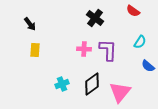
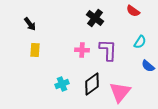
pink cross: moved 2 px left, 1 px down
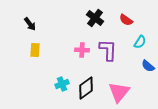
red semicircle: moved 7 px left, 9 px down
black diamond: moved 6 px left, 4 px down
pink triangle: moved 1 px left
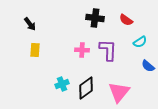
black cross: rotated 30 degrees counterclockwise
cyan semicircle: rotated 24 degrees clockwise
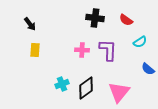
blue semicircle: moved 3 px down
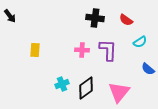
black arrow: moved 20 px left, 8 px up
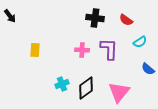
purple L-shape: moved 1 px right, 1 px up
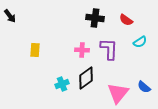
blue semicircle: moved 4 px left, 18 px down
black diamond: moved 10 px up
pink triangle: moved 1 px left, 1 px down
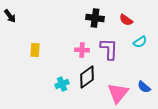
black diamond: moved 1 px right, 1 px up
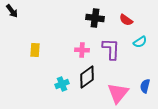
black arrow: moved 2 px right, 5 px up
purple L-shape: moved 2 px right
blue semicircle: moved 1 px right, 1 px up; rotated 64 degrees clockwise
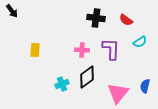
black cross: moved 1 px right
